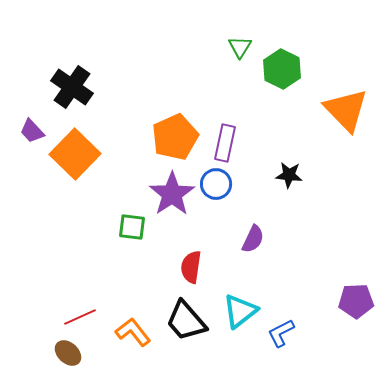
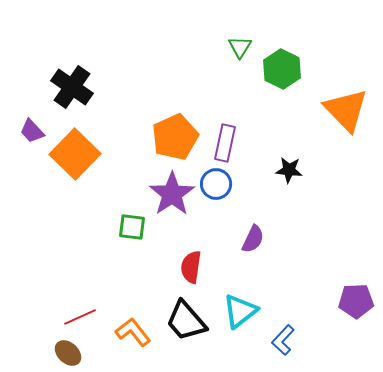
black star: moved 5 px up
blue L-shape: moved 2 px right, 7 px down; rotated 20 degrees counterclockwise
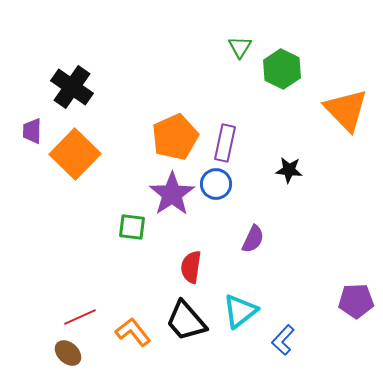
purple trapezoid: rotated 44 degrees clockwise
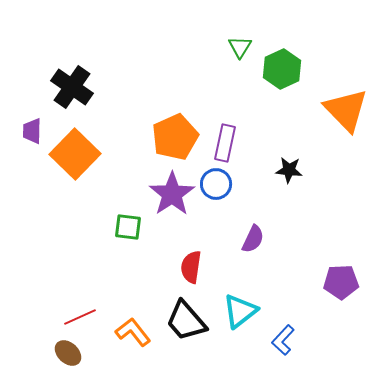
green hexagon: rotated 9 degrees clockwise
green square: moved 4 px left
purple pentagon: moved 15 px left, 19 px up
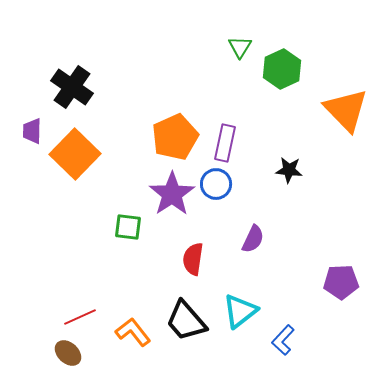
red semicircle: moved 2 px right, 8 px up
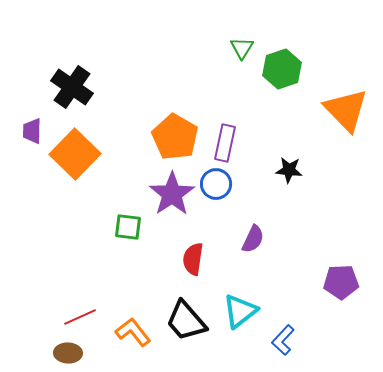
green triangle: moved 2 px right, 1 px down
green hexagon: rotated 6 degrees clockwise
orange pentagon: rotated 18 degrees counterclockwise
brown ellipse: rotated 40 degrees counterclockwise
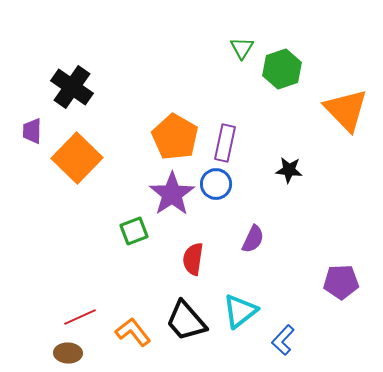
orange square: moved 2 px right, 4 px down
green square: moved 6 px right, 4 px down; rotated 28 degrees counterclockwise
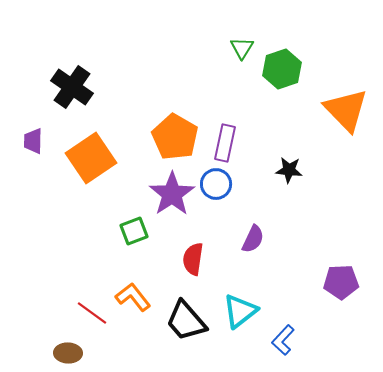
purple trapezoid: moved 1 px right, 10 px down
orange square: moved 14 px right; rotated 12 degrees clockwise
red line: moved 12 px right, 4 px up; rotated 60 degrees clockwise
orange L-shape: moved 35 px up
